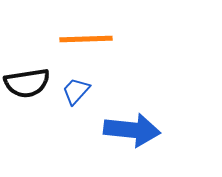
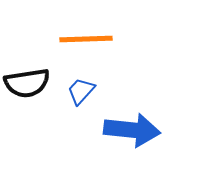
blue trapezoid: moved 5 px right
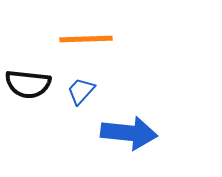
black semicircle: moved 1 px right, 1 px down; rotated 15 degrees clockwise
blue arrow: moved 3 px left, 3 px down
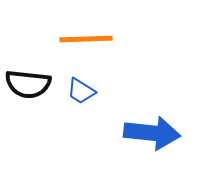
blue trapezoid: rotated 100 degrees counterclockwise
blue arrow: moved 23 px right
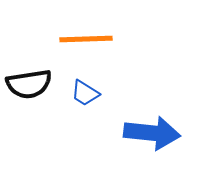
black semicircle: moved 1 px right; rotated 15 degrees counterclockwise
blue trapezoid: moved 4 px right, 2 px down
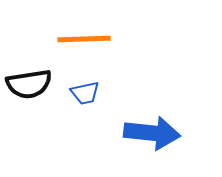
orange line: moved 2 px left
blue trapezoid: rotated 44 degrees counterclockwise
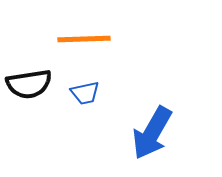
blue arrow: rotated 114 degrees clockwise
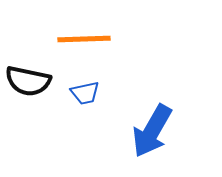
black semicircle: moved 1 px left, 3 px up; rotated 21 degrees clockwise
blue arrow: moved 2 px up
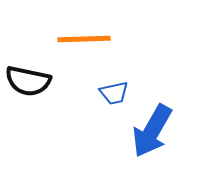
blue trapezoid: moved 29 px right
